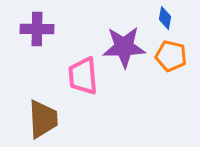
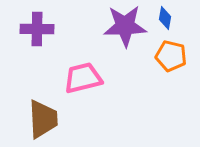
purple star: moved 1 px right, 21 px up
pink trapezoid: moved 2 px down; rotated 81 degrees clockwise
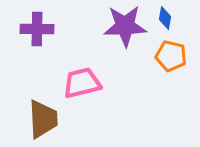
pink trapezoid: moved 1 px left, 5 px down
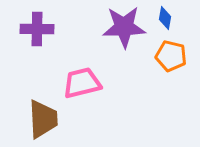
purple star: moved 1 px left, 1 px down
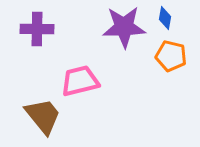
pink trapezoid: moved 2 px left, 2 px up
brown trapezoid: moved 3 px up; rotated 36 degrees counterclockwise
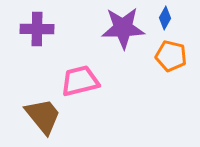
blue diamond: rotated 20 degrees clockwise
purple star: moved 1 px left, 1 px down
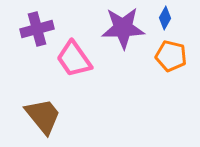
purple cross: rotated 16 degrees counterclockwise
pink trapezoid: moved 6 px left, 22 px up; rotated 111 degrees counterclockwise
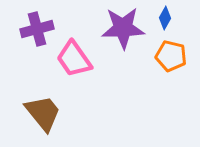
brown trapezoid: moved 3 px up
